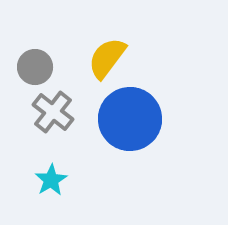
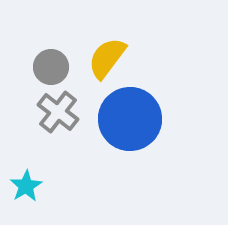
gray circle: moved 16 px right
gray cross: moved 5 px right
cyan star: moved 25 px left, 6 px down
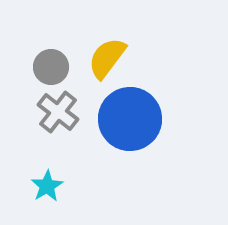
cyan star: moved 21 px right
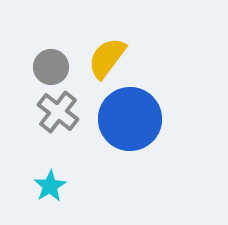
cyan star: moved 3 px right
